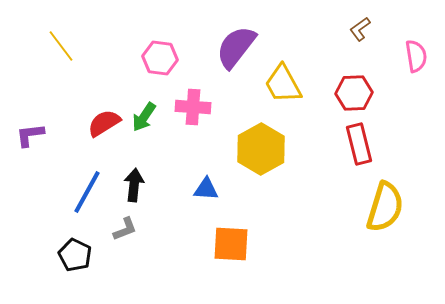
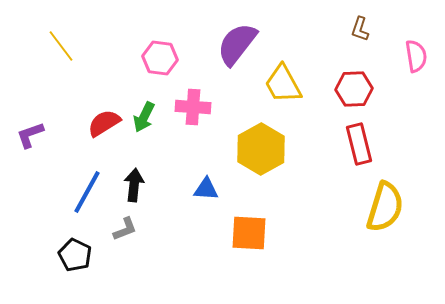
brown L-shape: rotated 35 degrees counterclockwise
purple semicircle: moved 1 px right, 3 px up
red hexagon: moved 4 px up
green arrow: rotated 8 degrees counterclockwise
purple L-shape: rotated 12 degrees counterclockwise
orange square: moved 18 px right, 11 px up
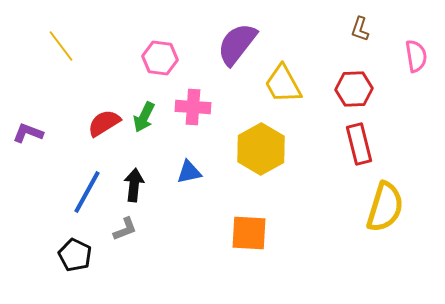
purple L-shape: moved 2 px left, 2 px up; rotated 40 degrees clockwise
blue triangle: moved 17 px left, 17 px up; rotated 16 degrees counterclockwise
